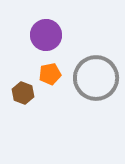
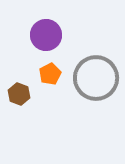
orange pentagon: rotated 15 degrees counterclockwise
brown hexagon: moved 4 px left, 1 px down
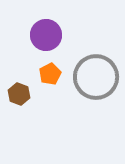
gray circle: moved 1 px up
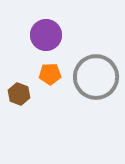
orange pentagon: rotated 25 degrees clockwise
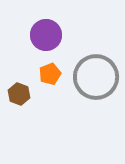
orange pentagon: rotated 20 degrees counterclockwise
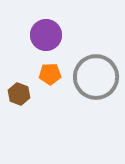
orange pentagon: rotated 20 degrees clockwise
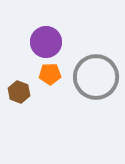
purple circle: moved 7 px down
brown hexagon: moved 2 px up
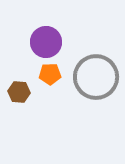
brown hexagon: rotated 15 degrees counterclockwise
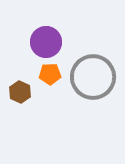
gray circle: moved 3 px left
brown hexagon: moved 1 px right; rotated 20 degrees clockwise
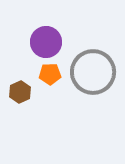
gray circle: moved 5 px up
brown hexagon: rotated 10 degrees clockwise
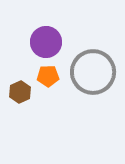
orange pentagon: moved 2 px left, 2 px down
